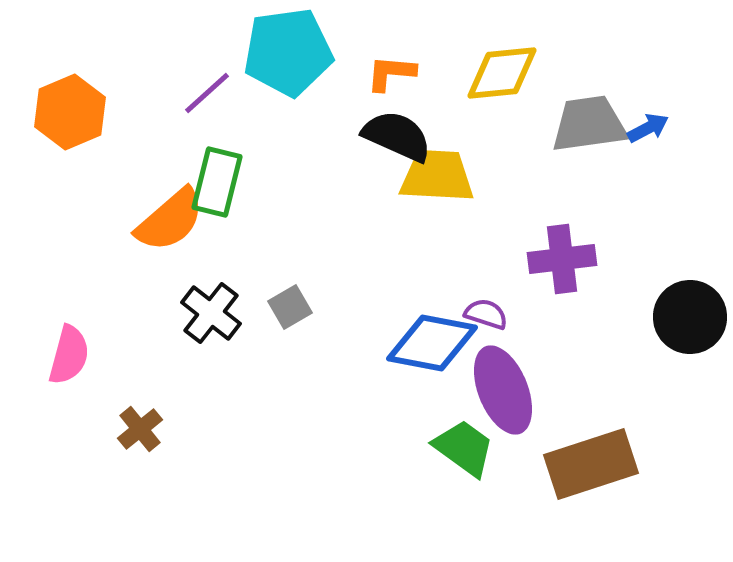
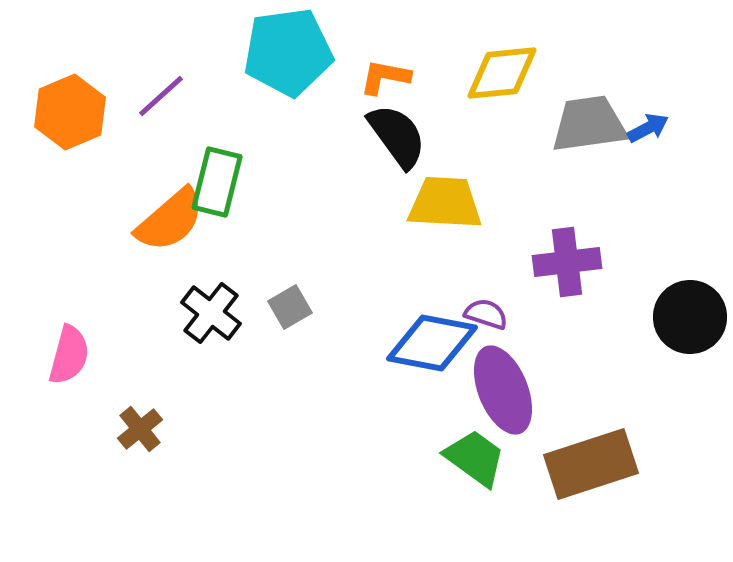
orange L-shape: moved 6 px left, 4 px down; rotated 6 degrees clockwise
purple line: moved 46 px left, 3 px down
black semicircle: rotated 30 degrees clockwise
yellow trapezoid: moved 8 px right, 27 px down
purple cross: moved 5 px right, 3 px down
green trapezoid: moved 11 px right, 10 px down
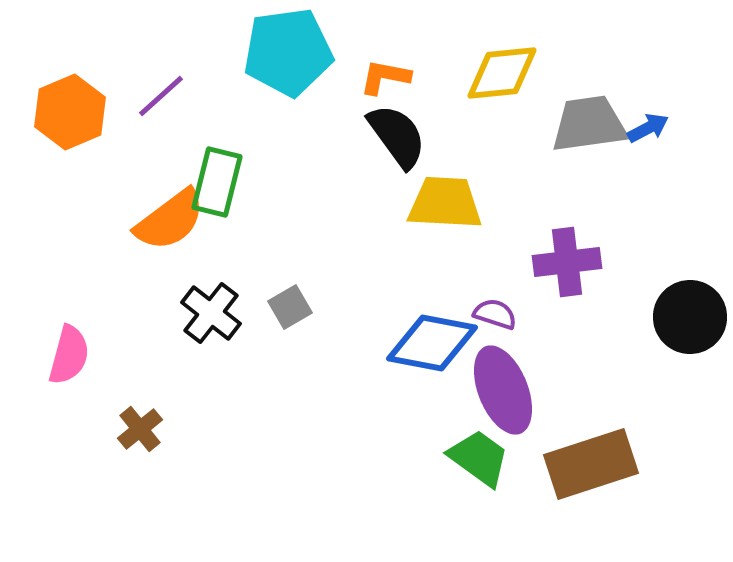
orange semicircle: rotated 4 degrees clockwise
purple semicircle: moved 9 px right
green trapezoid: moved 4 px right
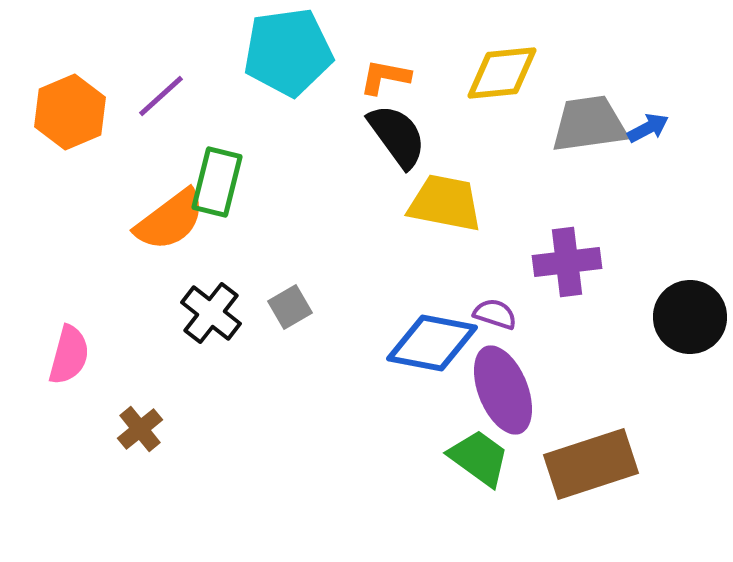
yellow trapezoid: rotated 8 degrees clockwise
